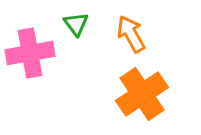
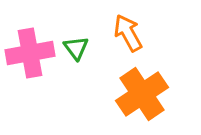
green triangle: moved 24 px down
orange arrow: moved 3 px left, 1 px up
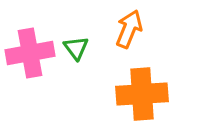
orange arrow: moved 1 px right, 4 px up; rotated 51 degrees clockwise
orange cross: rotated 30 degrees clockwise
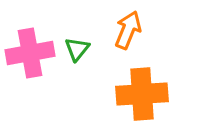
orange arrow: moved 1 px left, 1 px down
green triangle: moved 1 px right, 1 px down; rotated 16 degrees clockwise
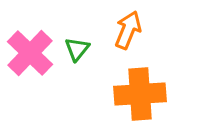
pink cross: rotated 36 degrees counterclockwise
orange cross: moved 2 px left
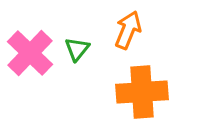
orange cross: moved 2 px right, 2 px up
